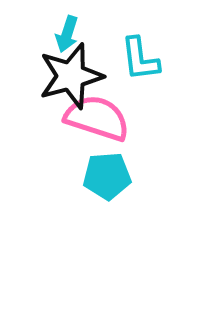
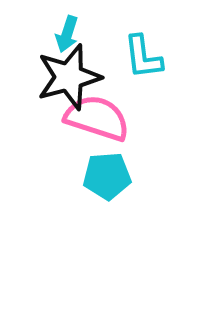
cyan L-shape: moved 3 px right, 2 px up
black star: moved 2 px left, 1 px down
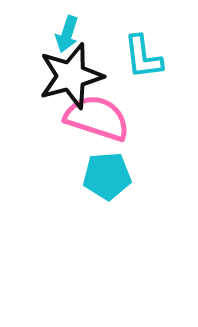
black star: moved 2 px right, 1 px up
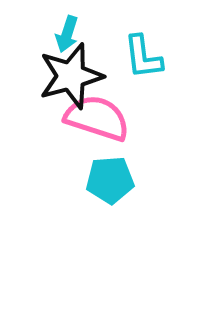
cyan pentagon: moved 3 px right, 4 px down
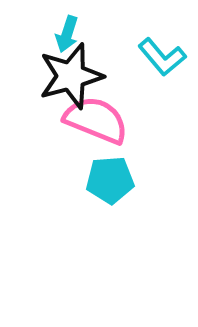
cyan L-shape: moved 19 px right; rotated 33 degrees counterclockwise
pink semicircle: moved 1 px left, 2 px down; rotated 4 degrees clockwise
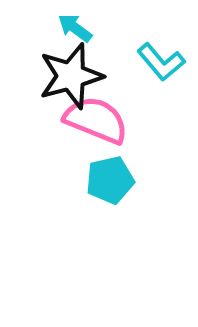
cyan arrow: moved 8 px right, 6 px up; rotated 108 degrees clockwise
cyan L-shape: moved 1 px left, 5 px down
cyan pentagon: rotated 9 degrees counterclockwise
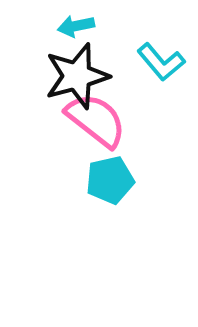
cyan arrow: moved 1 px right, 2 px up; rotated 48 degrees counterclockwise
black star: moved 6 px right
pink semicircle: rotated 16 degrees clockwise
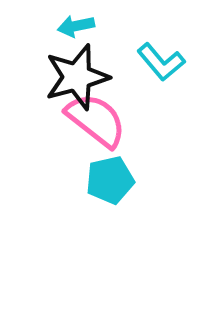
black star: moved 1 px down
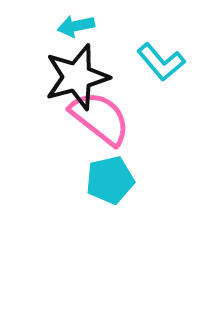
pink semicircle: moved 4 px right, 2 px up
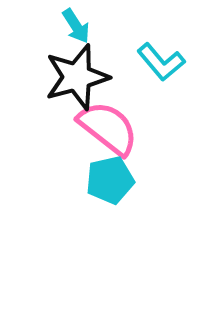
cyan arrow: rotated 111 degrees counterclockwise
pink semicircle: moved 8 px right, 10 px down
